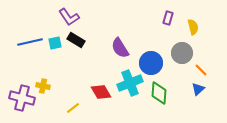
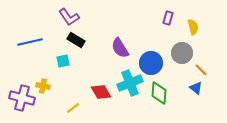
cyan square: moved 8 px right, 18 px down
blue triangle: moved 2 px left, 1 px up; rotated 40 degrees counterclockwise
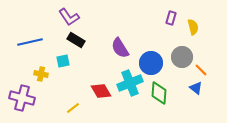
purple rectangle: moved 3 px right
gray circle: moved 4 px down
yellow cross: moved 2 px left, 12 px up
red diamond: moved 1 px up
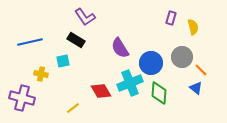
purple L-shape: moved 16 px right
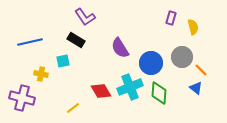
cyan cross: moved 4 px down
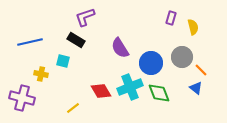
purple L-shape: rotated 105 degrees clockwise
cyan square: rotated 24 degrees clockwise
green diamond: rotated 25 degrees counterclockwise
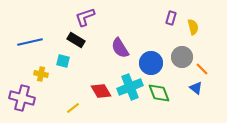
orange line: moved 1 px right, 1 px up
